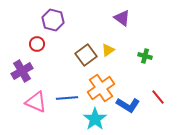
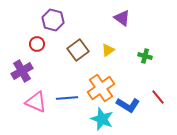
brown square: moved 8 px left, 5 px up
cyan star: moved 7 px right; rotated 15 degrees counterclockwise
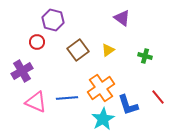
red circle: moved 2 px up
blue L-shape: rotated 40 degrees clockwise
cyan star: moved 1 px right; rotated 20 degrees clockwise
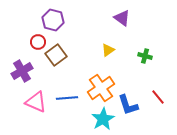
red circle: moved 1 px right
brown square: moved 22 px left, 5 px down
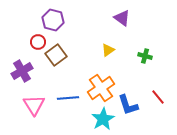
blue line: moved 1 px right
pink triangle: moved 2 px left, 3 px down; rotated 35 degrees clockwise
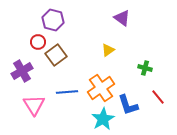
green cross: moved 12 px down
blue line: moved 1 px left, 6 px up
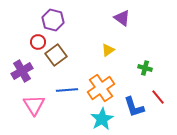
blue line: moved 2 px up
blue L-shape: moved 6 px right, 2 px down
cyan star: moved 1 px left
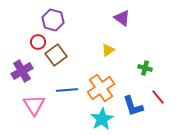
blue L-shape: moved 1 px left, 1 px up
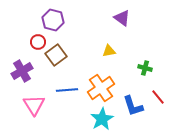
yellow triangle: moved 1 px right, 1 px down; rotated 24 degrees clockwise
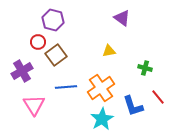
blue line: moved 1 px left, 3 px up
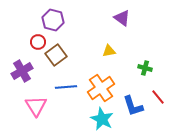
pink triangle: moved 2 px right, 1 px down
cyan star: rotated 15 degrees counterclockwise
